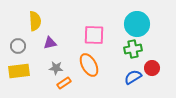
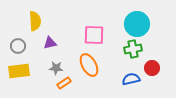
blue semicircle: moved 2 px left, 2 px down; rotated 18 degrees clockwise
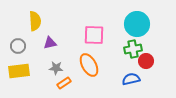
red circle: moved 6 px left, 7 px up
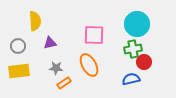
red circle: moved 2 px left, 1 px down
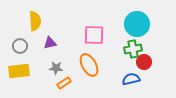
gray circle: moved 2 px right
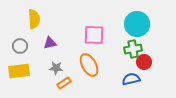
yellow semicircle: moved 1 px left, 2 px up
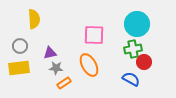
purple triangle: moved 10 px down
yellow rectangle: moved 3 px up
blue semicircle: rotated 42 degrees clockwise
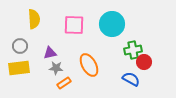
cyan circle: moved 25 px left
pink square: moved 20 px left, 10 px up
green cross: moved 1 px down
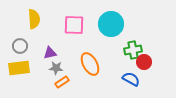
cyan circle: moved 1 px left
orange ellipse: moved 1 px right, 1 px up
orange rectangle: moved 2 px left, 1 px up
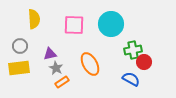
purple triangle: moved 1 px down
gray star: rotated 24 degrees clockwise
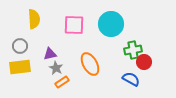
yellow rectangle: moved 1 px right, 1 px up
